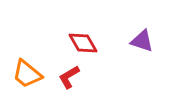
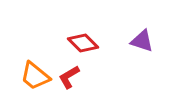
red diamond: rotated 16 degrees counterclockwise
orange trapezoid: moved 8 px right, 2 px down
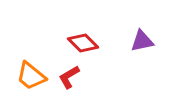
purple triangle: rotated 30 degrees counterclockwise
orange trapezoid: moved 4 px left
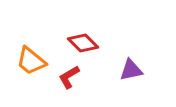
purple triangle: moved 11 px left, 29 px down
orange trapezoid: moved 15 px up
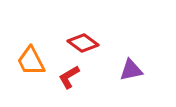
red diamond: rotated 8 degrees counterclockwise
orange trapezoid: rotated 24 degrees clockwise
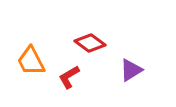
red diamond: moved 7 px right
purple triangle: rotated 20 degrees counterclockwise
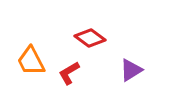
red diamond: moved 5 px up
red L-shape: moved 4 px up
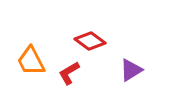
red diamond: moved 3 px down
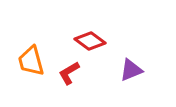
orange trapezoid: rotated 12 degrees clockwise
purple triangle: rotated 10 degrees clockwise
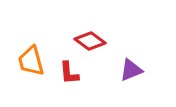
red L-shape: rotated 65 degrees counterclockwise
